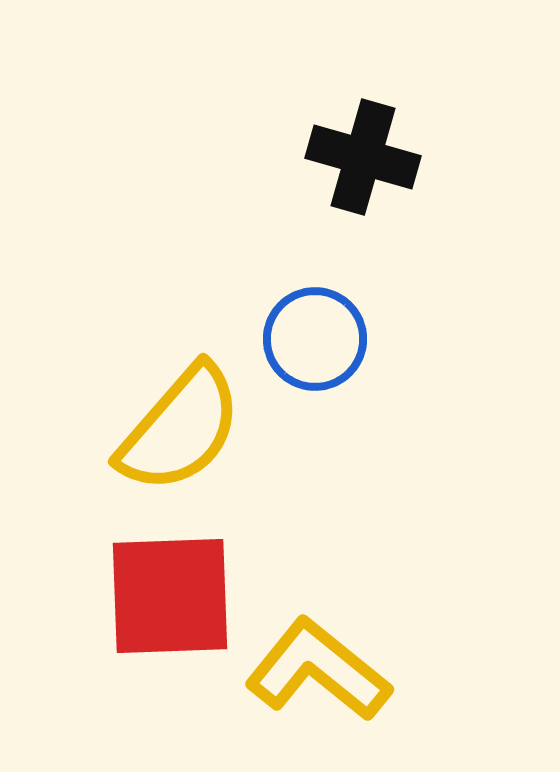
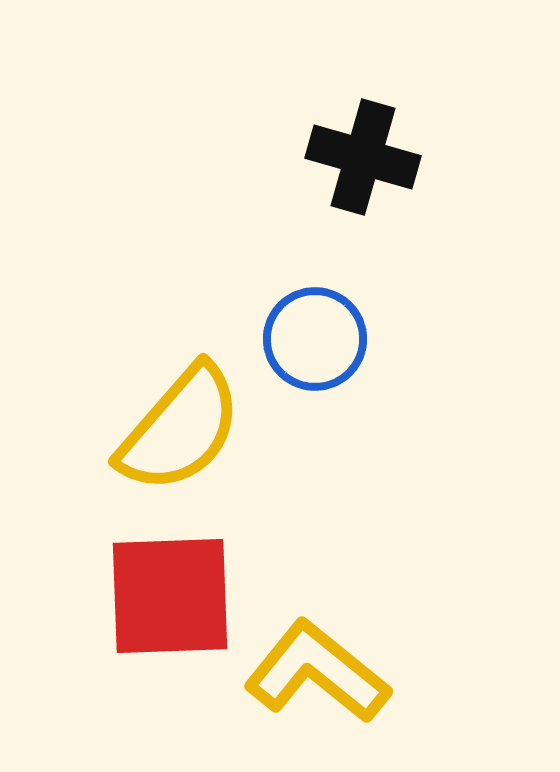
yellow L-shape: moved 1 px left, 2 px down
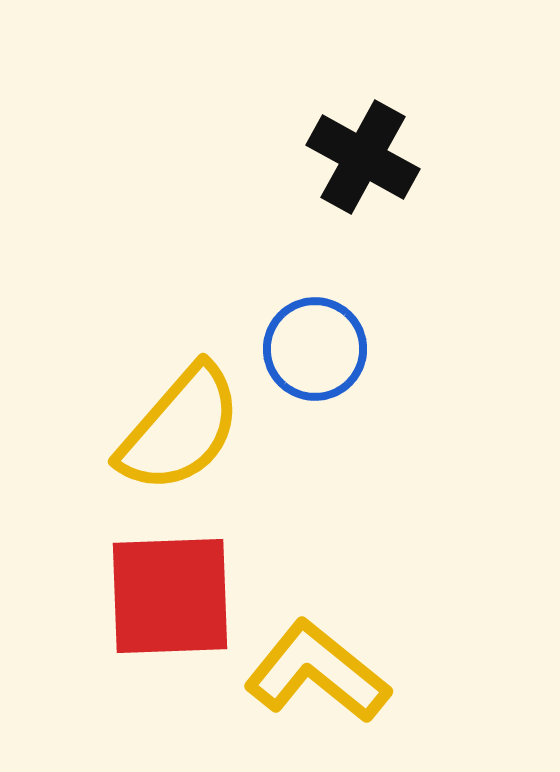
black cross: rotated 13 degrees clockwise
blue circle: moved 10 px down
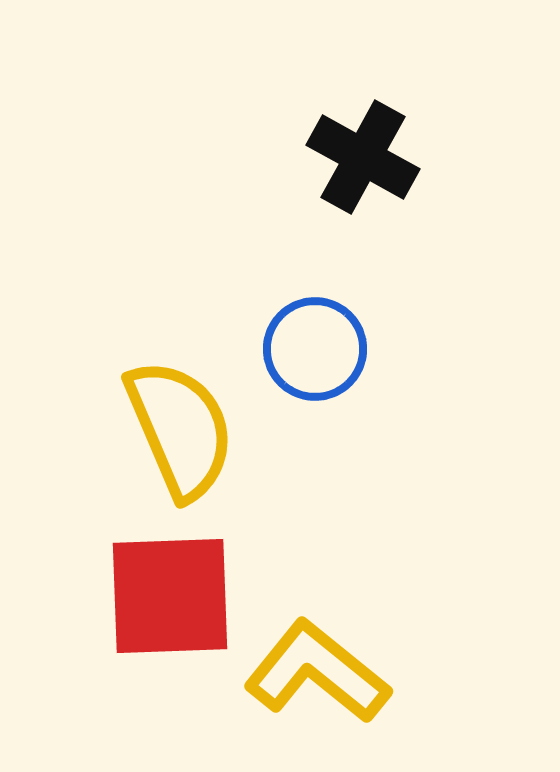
yellow semicircle: rotated 64 degrees counterclockwise
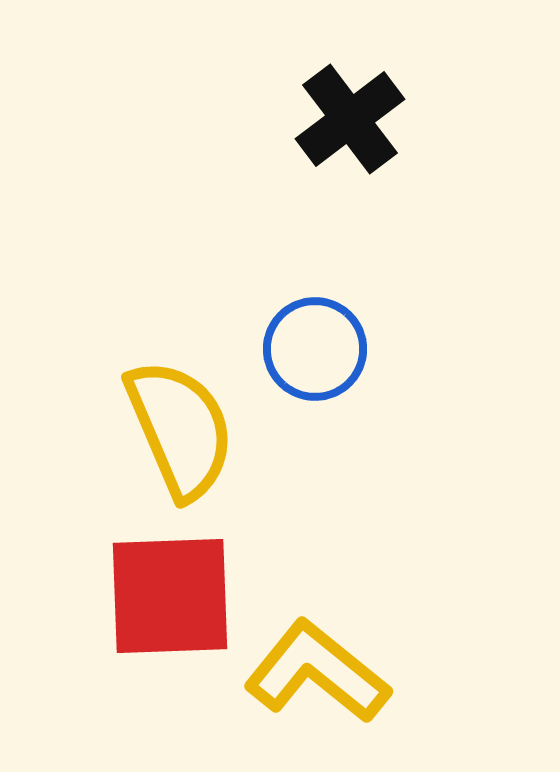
black cross: moved 13 px left, 38 px up; rotated 24 degrees clockwise
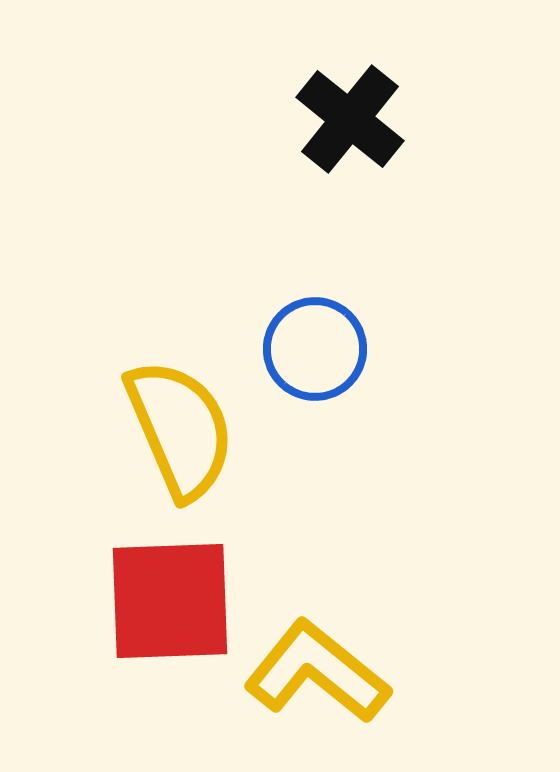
black cross: rotated 14 degrees counterclockwise
red square: moved 5 px down
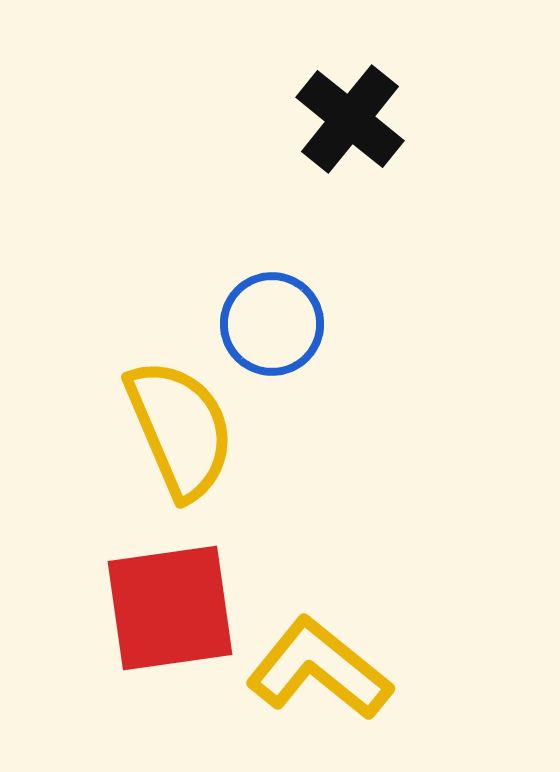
blue circle: moved 43 px left, 25 px up
red square: moved 7 px down; rotated 6 degrees counterclockwise
yellow L-shape: moved 2 px right, 3 px up
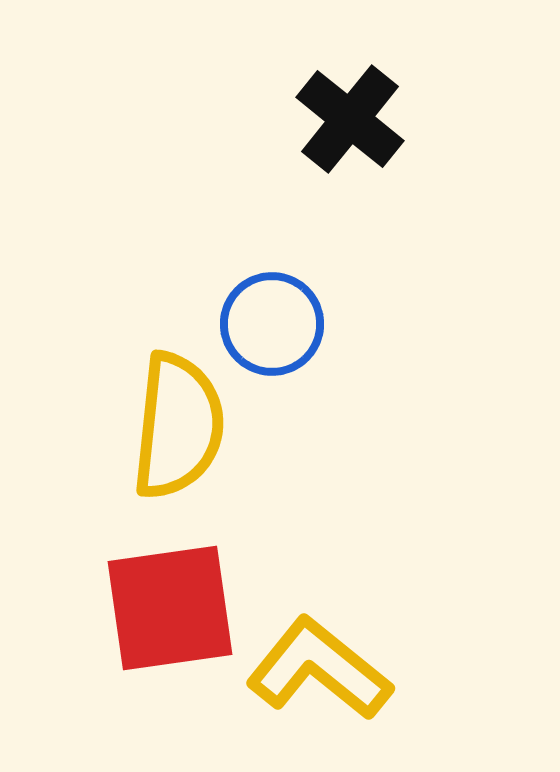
yellow semicircle: moved 2 px left, 3 px up; rotated 29 degrees clockwise
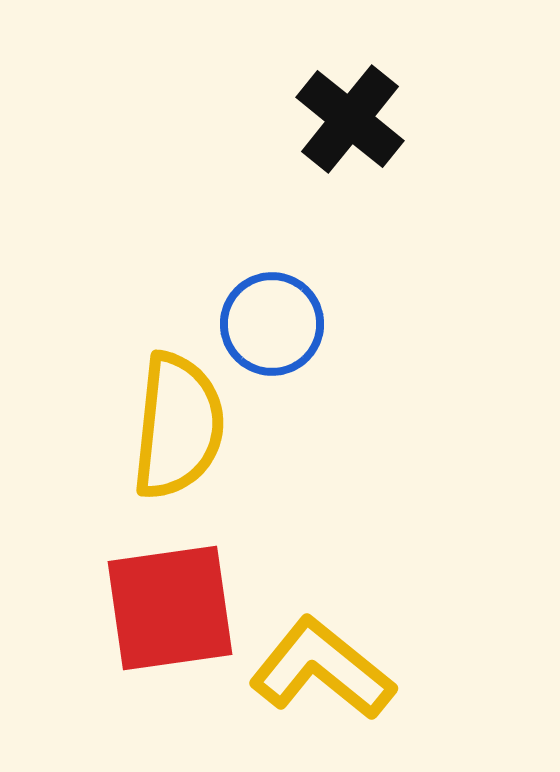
yellow L-shape: moved 3 px right
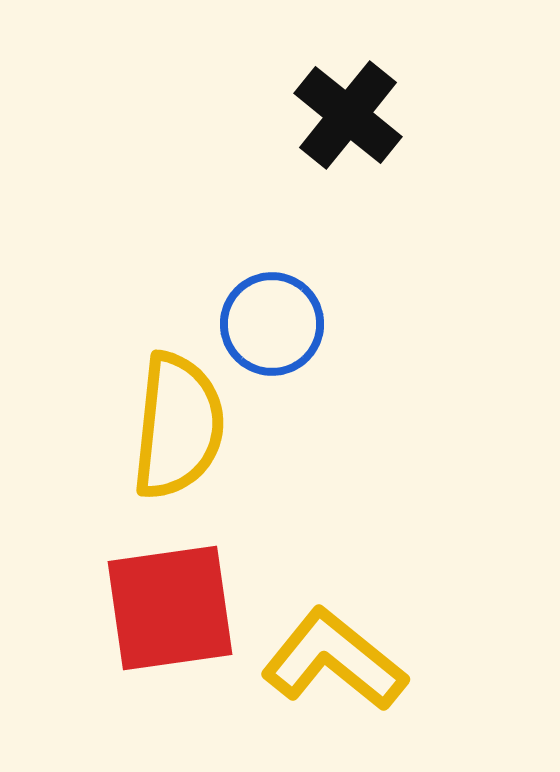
black cross: moved 2 px left, 4 px up
yellow L-shape: moved 12 px right, 9 px up
